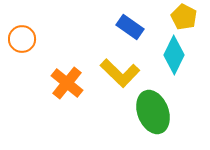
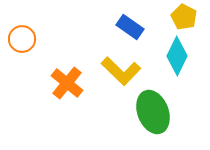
cyan diamond: moved 3 px right, 1 px down
yellow L-shape: moved 1 px right, 2 px up
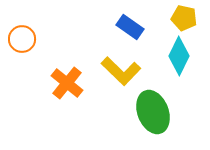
yellow pentagon: moved 1 px down; rotated 15 degrees counterclockwise
cyan diamond: moved 2 px right
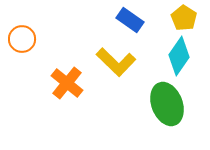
yellow pentagon: rotated 20 degrees clockwise
blue rectangle: moved 7 px up
cyan diamond: rotated 9 degrees clockwise
yellow L-shape: moved 5 px left, 9 px up
green ellipse: moved 14 px right, 8 px up
